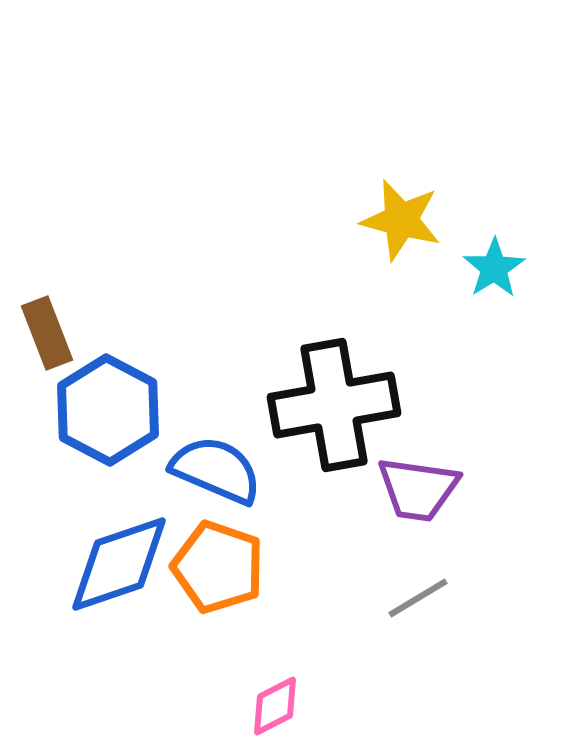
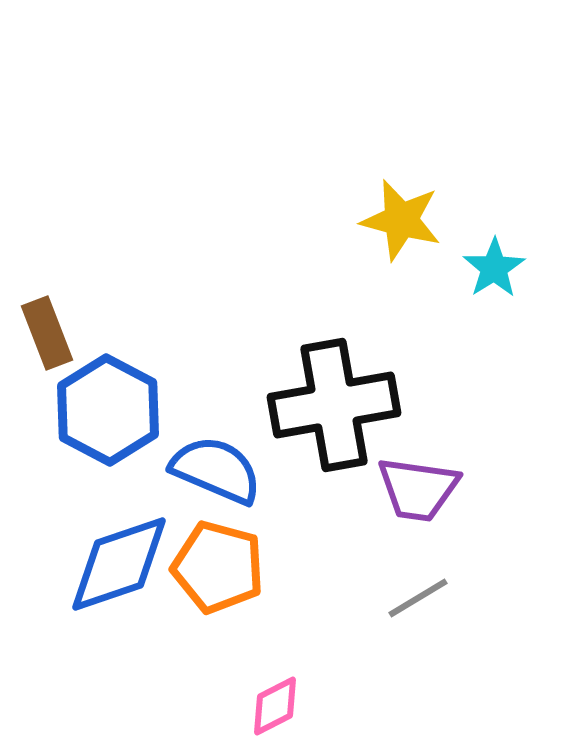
orange pentagon: rotated 4 degrees counterclockwise
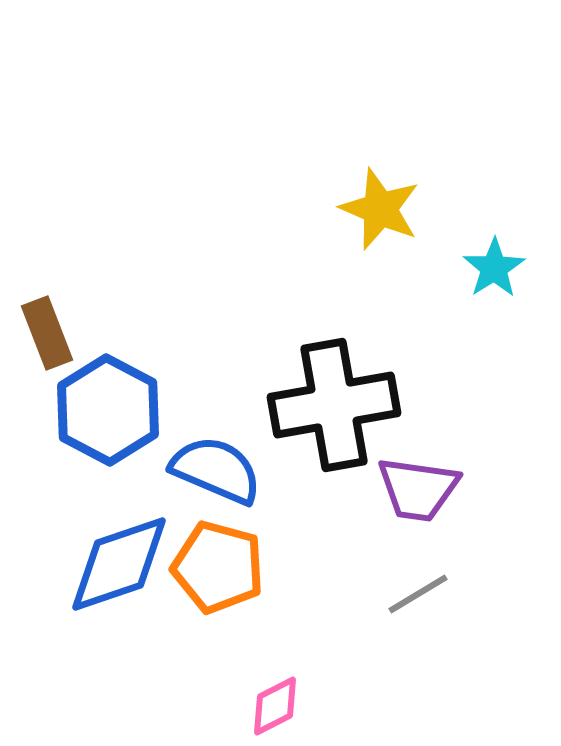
yellow star: moved 21 px left, 11 px up; rotated 8 degrees clockwise
gray line: moved 4 px up
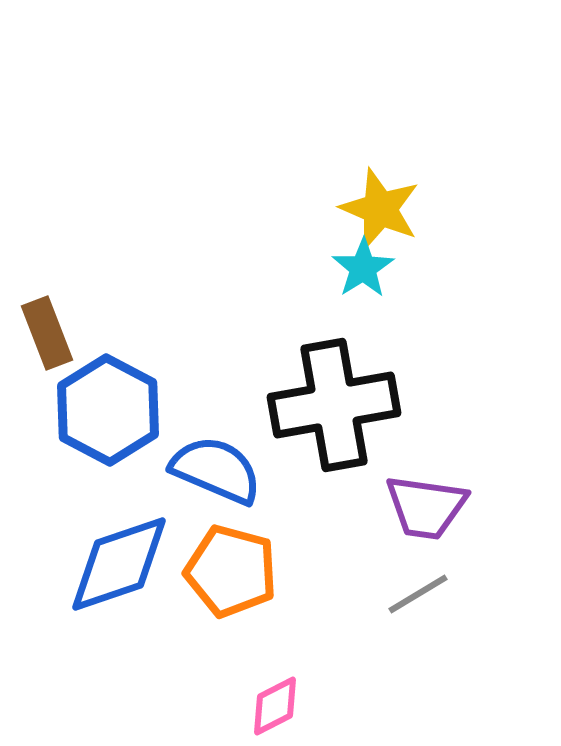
cyan star: moved 131 px left
purple trapezoid: moved 8 px right, 18 px down
orange pentagon: moved 13 px right, 4 px down
